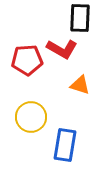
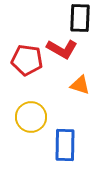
red pentagon: rotated 12 degrees clockwise
blue rectangle: rotated 8 degrees counterclockwise
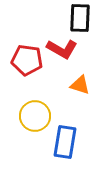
yellow circle: moved 4 px right, 1 px up
blue rectangle: moved 3 px up; rotated 8 degrees clockwise
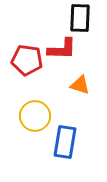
red L-shape: rotated 28 degrees counterclockwise
